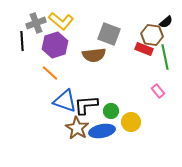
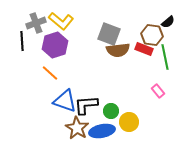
black semicircle: moved 2 px right
brown semicircle: moved 24 px right, 5 px up
yellow circle: moved 2 px left
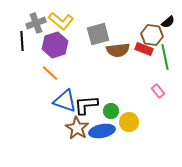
gray square: moved 11 px left; rotated 35 degrees counterclockwise
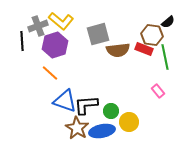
gray cross: moved 2 px right, 3 px down
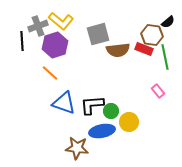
blue triangle: moved 1 px left, 2 px down
black L-shape: moved 6 px right
brown star: moved 20 px down; rotated 25 degrees counterclockwise
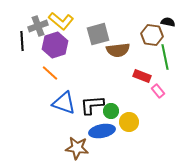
black semicircle: rotated 128 degrees counterclockwise
red rectangle: moved 2 px left, 27 px down
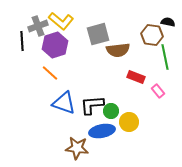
red rectangle: moved 6 px left, 1 px down
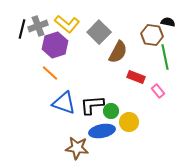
yellow L-shape: moved 6 px right, 3 px down
gray square: moved 1 px right, 2 px up; rotated 30 degrees counterclockwise
black line: moved 12 px up; rotated 18 degrees clockwise
brown semicircle: moved 2 px down; rotated 55 degrees counterclockwise
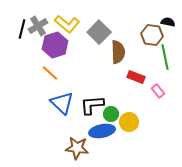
gray cross: rotated 12 degrees counterclockwise
brown semicircle: rotated 30 degrees counterclockwise
blue triangle: moved 2 px left; rotated 25 degrees clockwise
green circle: moved 3 px down
